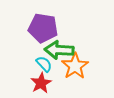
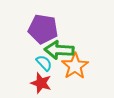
purple pentagon: moved 1 px down
cyan semicircle: moved 1 px up
red star: rotated 25 degrees counterclockwise
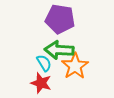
purple pentagon: moved 17 px right, 10 px up
cyan semicircle: rotated 12 degrees clockwise
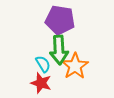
purple pentagon: moved 1 px down
green arrow: rotated 96 degrees counterclockwise
cyan semicircle: moved 1 px left, 1 px down
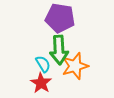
purple pentagon: moved 2 px up
orange star: rotated 16 degrees clockwise
red star: rotated 15 degrees clockwise
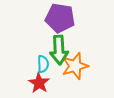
cyan semicircle: rotated 30 degrees clockwise
red star: moved 2 px left
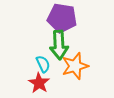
purple pentagon: moved 2 px right
green arrow: moved 5 px up
cyan semicircle: rotated 24 degrees counterclockwise
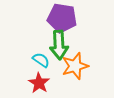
cyan semicircle: moved 2 px left, 4 px up; rotated 30 degrees counterclockwise
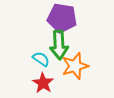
cyan semicircle: moved 1 px up
red star: moved 4 px right
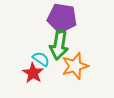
green arrow: rotated 12 degrees clockwise
red star: moved 10 px left, 10 px up
